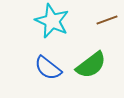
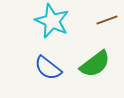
green semicircle: moved 4 px right, 1 px up
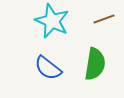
brown line: moved 3 px left, 1 px up
green semicircle: rotated 44 degrees counterclockwise
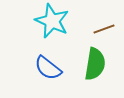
brown line: moved 10 px down
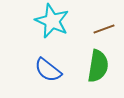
green semicircle: moved 3 px right, 2 px down
blue semicircle: moved 2 px down
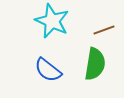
brown line: moved 1 px down
green semicircle: moved 3 px left, 2 px up
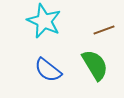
cyan star: moved 8 px left
green semicircle: moved 1 px down; rotated 40 degrees counterclockwise
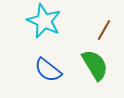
brown line: rotated 40 degrees counterclockwise
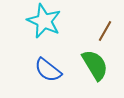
brown line: moved 1 px right, 1 px down
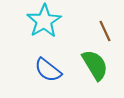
cyan star: rotated 16 degrees clockwise
brown line: rotated 55 degrees counterclockwise
